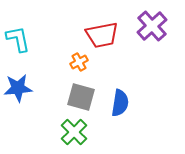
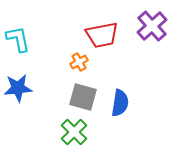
gray square: moved 2 px right
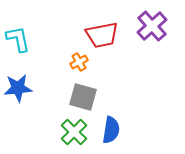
blue semicircle: moved 9 px left, 27 px down
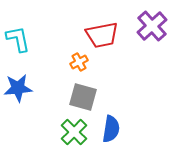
blue semicircle: moved 1 px up
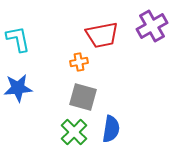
purple cross: rotated 12 degrees clockwise
orange cross: rotated 18 degrees clockwise
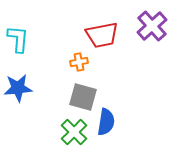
purple cross: rotated 12 degrees counterclockwise
cyan L-shape: rotated 16 degrees clockwise
blue semicircle: moved 5 px left, 7 px up
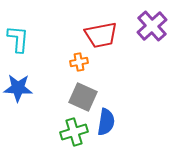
red trapezoid: moved 1 px left
blue star: rotated 8 degrees clockwise
gray square: rotated 8 degrees clockwise
green cross: rotated 28 degrees clockwise
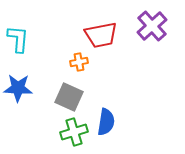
gray square: moved 14 px left
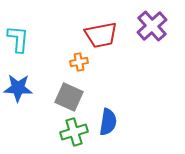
blue semicircle: moved 2 px right
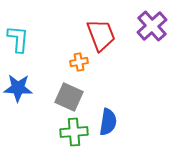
red trapezoid: rotated 100 degrees counterclockwise
green cross: rotated 12 degrees clockwise
